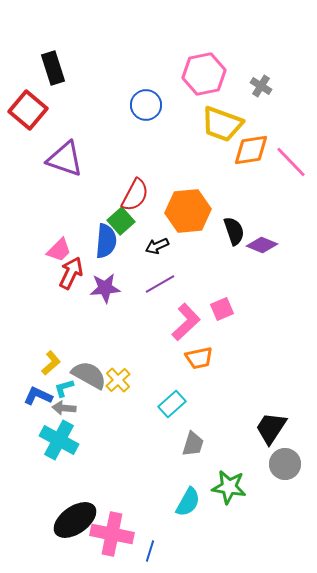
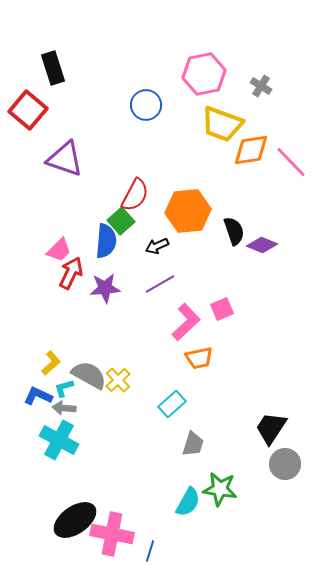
green star: moved 9 px left, 2 px down
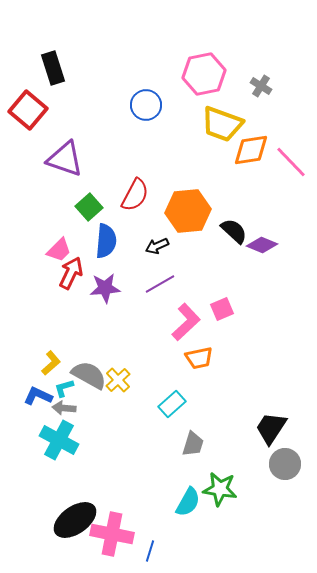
green square: moved 32 px left, 14 px up
black semicircle: rotated 28 degrees counterclockwise
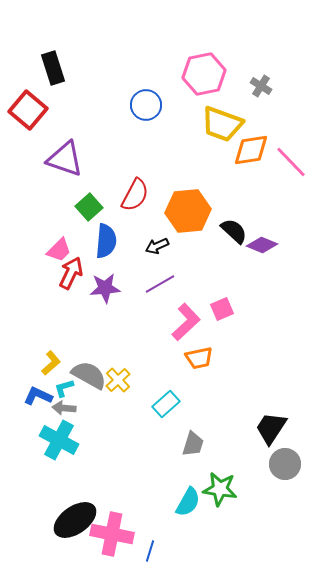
cyan rectangle: moved 6 px left
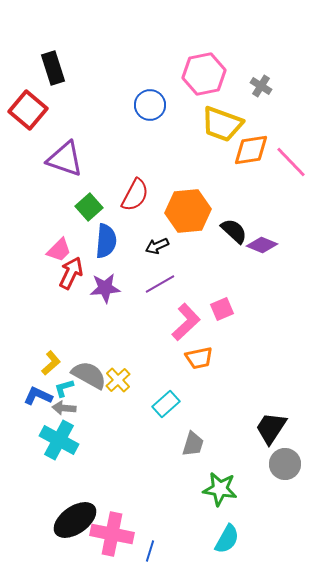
blue circle: moved 4 px right
cyan semicircle: moved 39 px right, 37 px down
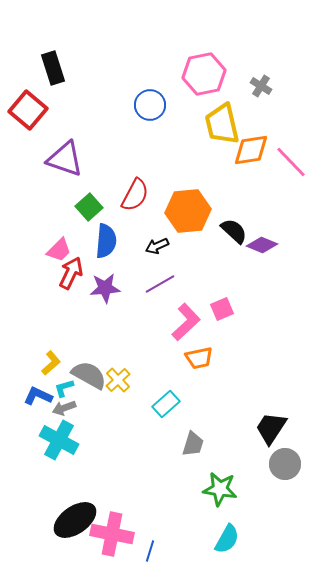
yellow trapezoid: rotated 57 degrees clockwise
gray arrow: rotated 25 degrees counterclockwise
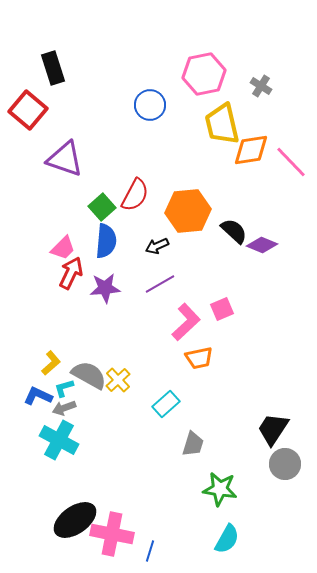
green square: moved 13 px right
pink trapezoid: moved 4 px right, 2 px up
black trapezoid: moved 2 px right, 1 px down
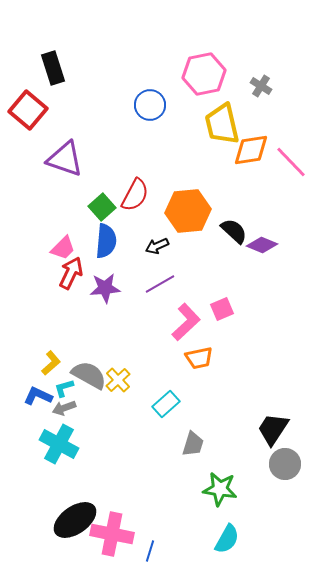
cyan cross: moved 4 px down
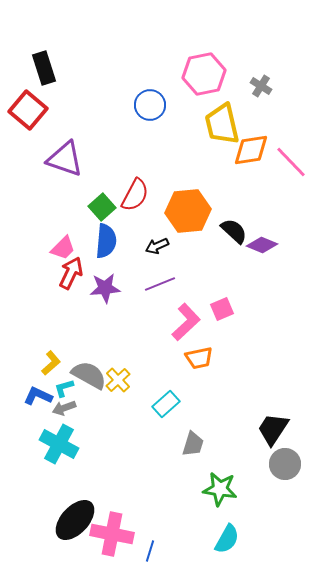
black rectangle: moved 9 px left
purple line: rotated 8 degrees clockwise
black ellipse: rotated 12 degrees counterclockwise
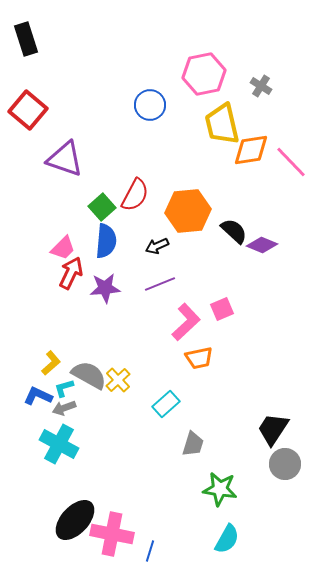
black rectangle: moved 18 px left, 29 px up
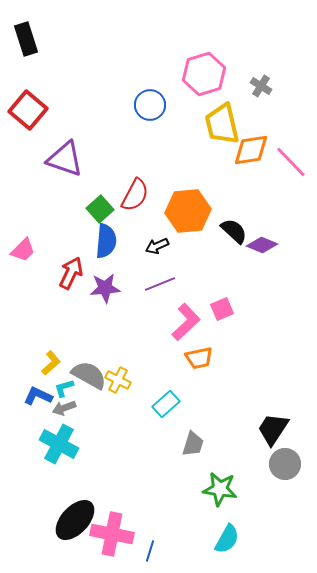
pink hexagon: rotated 6 degrees counterclockwise
green square: moved 2 px left, 2 px down
pink trapezoid: moved 40 px left, 2 px down
yellow cross: rotated 20 degrees counterclockwise
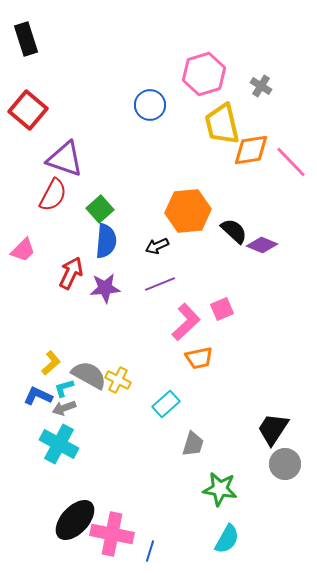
red semicircle: moved 82 px left
